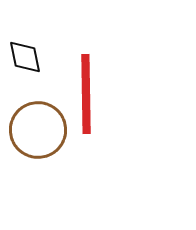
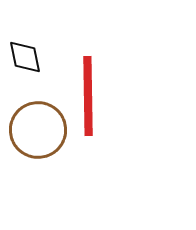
red line: moved 2 px right, 2 px down
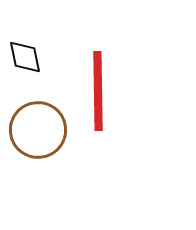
red line: moved 10 px right, 5 px up
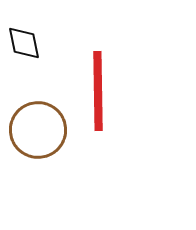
black diamond: moved 1 px left, 14 px up
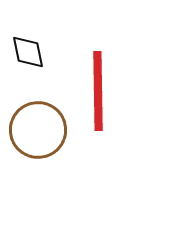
black diamond: moved 4 px right, 9 px down
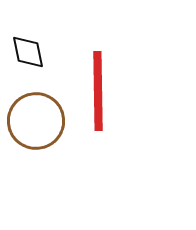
brown circle: moved 2 px left, 9 px up
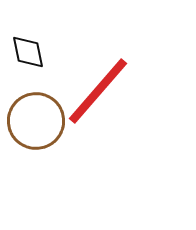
red line: rotated 42 degrees clockwise
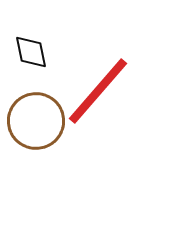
black diamond: moved 3 px right
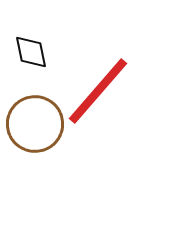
brown circle: moved 1 px left, 3 px down
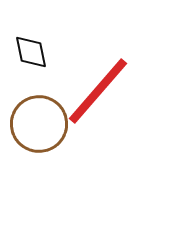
brown circle: moved 4 px right
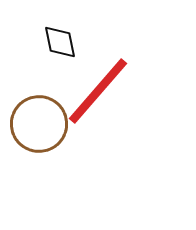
black diamond: moved 29 px right, 10 px up
